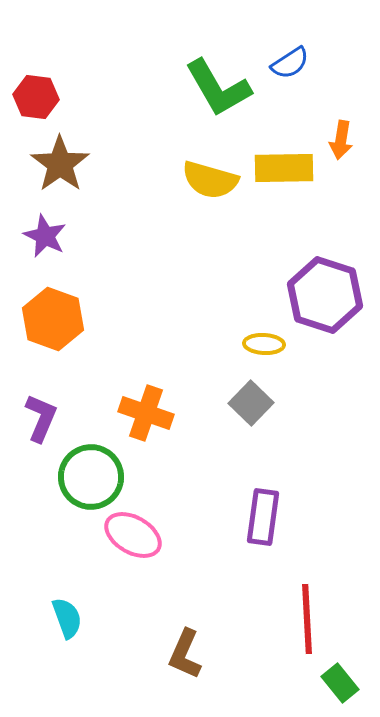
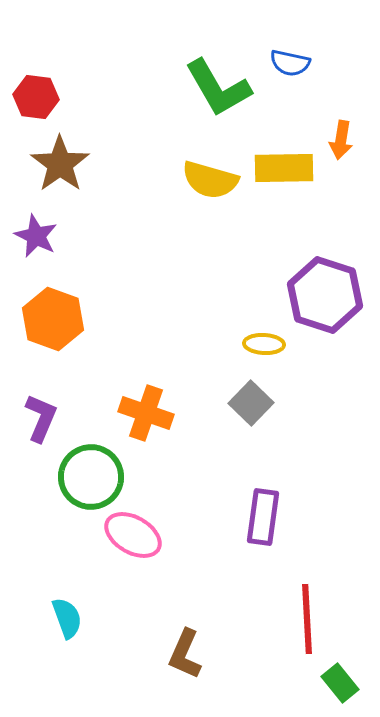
blue semicircle: rotated 45 degrees clockwise
purple star: moved 9 px left
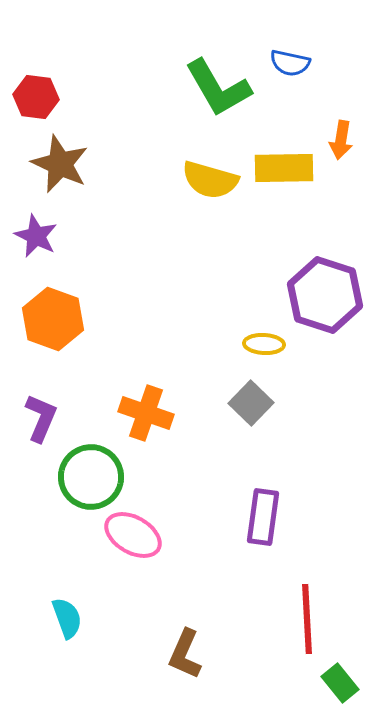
brown star: rotated 12 degrees counterclockwise
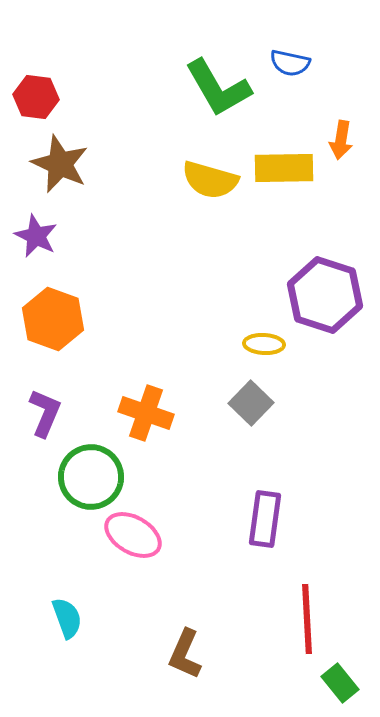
purple L-shape: moved 4 px right, 5 px up
purple rectangle: moved 2 px right, 2 px down
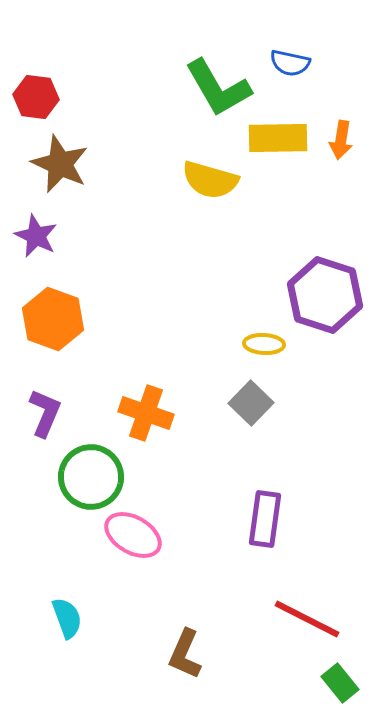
yellow rectangle: moved 6 px left, 30 px up
red line: rotated 60 degrees counterclockwise
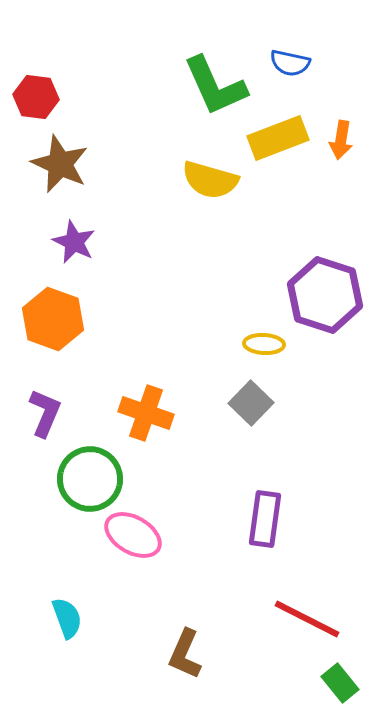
green L-shape: moved 3 px left, 2 px up; rotated 6 degrees clockwise
yellow rectangle: rotated 20 degrees counterclockwise
purple star: moved 38 px right, 6 px down
green circle: moved 1 px left, 2 px down
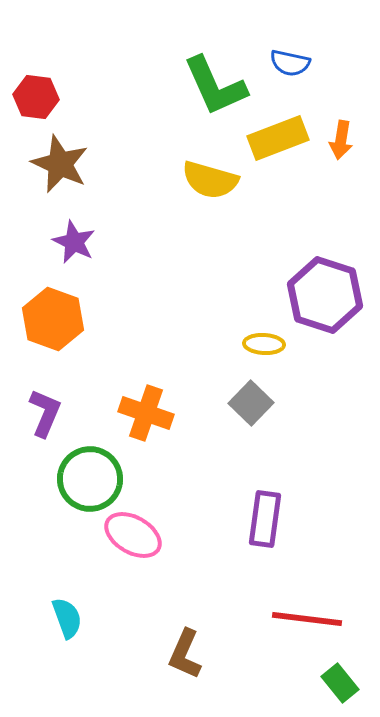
red line: rotated 20 degrees counterclockwise
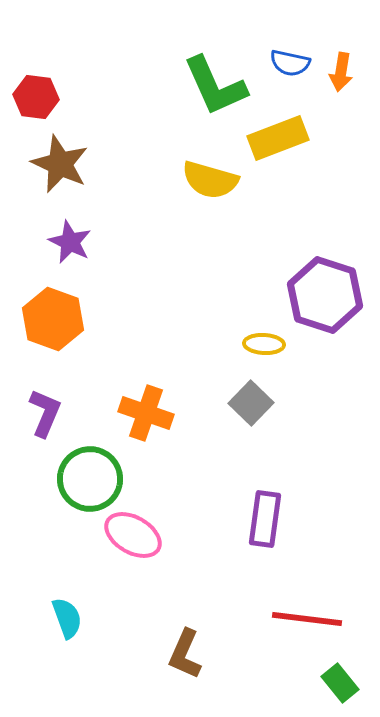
orange arrow: moved 68 px up
purple star: moved 4 px left
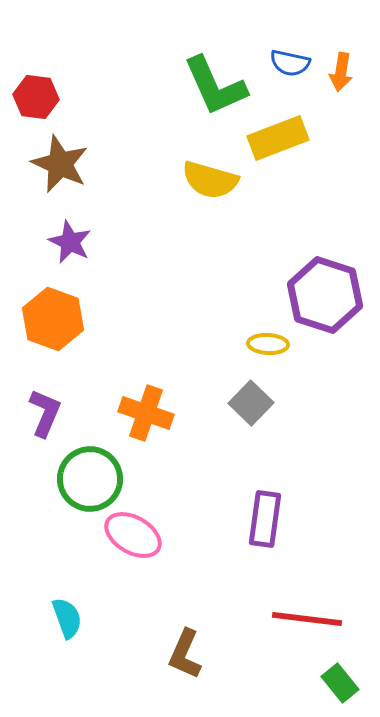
yellow ellipse: moved 4 px right
